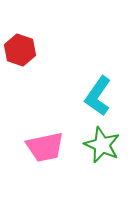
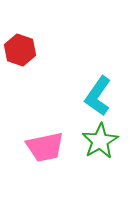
green star: moved 2 px left, 4 px up; rotated 18 degrees clockwise
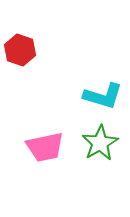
cyan L-shape: moved 5 px right; rotated 108 degrees counterclockwise
green star: moved 2 px down
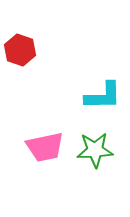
cyan L-shape: rotated 18 degrees counterclockwise
green star: moved 5 px left, 7 px down; rotated 27 degrees clockwise
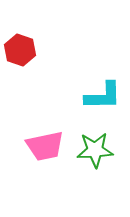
pink trapezoid: moved 1 px up
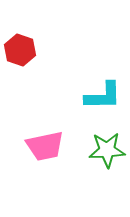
green star: moved 12 px right
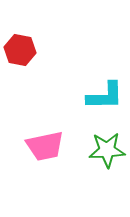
red hexagon: rotated 8 degrees counterclockwise
cyan L-shape: moved 2 px right
